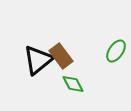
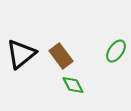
black triangle: moved 17 px left, 6 px up
green diamond: moved 1 px down
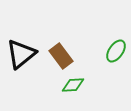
green diamond: rotated 65 degrees counterclockwise
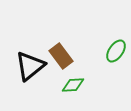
black triangle: moved 9 px right, 12 px down
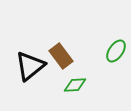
green diamond: moved 2 px right
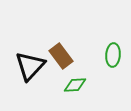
green ellipse: moved 3 px left, 4 px down; rotated 30 degrees counterclockwise
black triangle: rotated 8 degrees counterclockwise
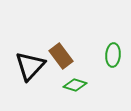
green diamond: rotated 20 degrees clockwise
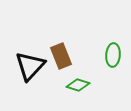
brown rectangle: rotated 15 degrees clockwise
green diamond: moved 3 px right
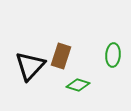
brown rectangle: rotated 40 degrees clockwise
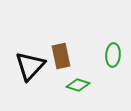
brown rectangle: rotated 30 degrees counterclockwise
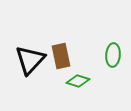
black triangle: moved 6 px up
green diamond: moved 4 px up
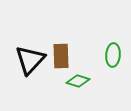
brown rectangle: rotated 10 degrees clockwise
